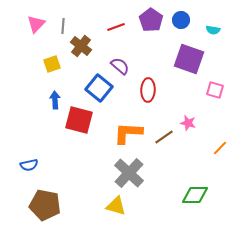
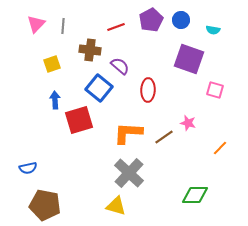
purple pentagon: rotated 10 degrees clockwise
brown cross: moved 9 px right, 4 px down; rotated 30 degrees counterclockwise
red square: rotated 32 degrees counterclockwise
blue semicircle: moved 1 px left, 3 px down
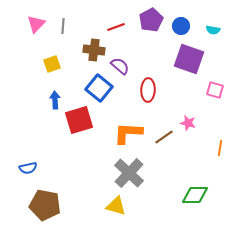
blue circle: moved 6 px down
brown cross: moved 4 px right
orange line: rotated 35 degrees counterclockwise
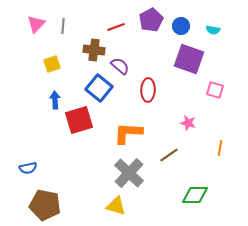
brown line: moved 5 px right, 18 px down
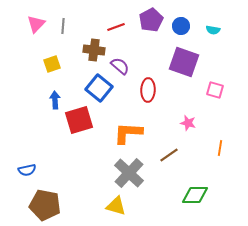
purple square: moved 5 px left, 3 px down
blue semicircle: moved 1 px left, 2 px down
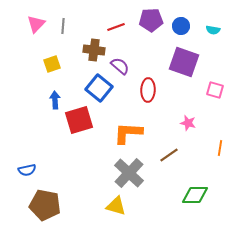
purple pentagon: rotated 25 degrees clockwise
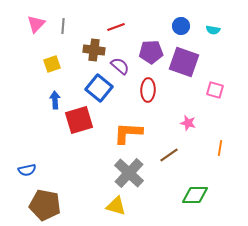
purple pentagon: moved 32 px down
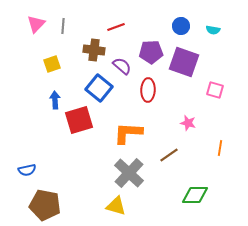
purple semicircle: moved 2 px right
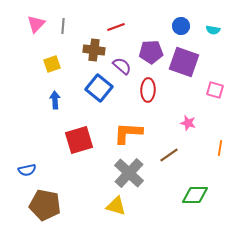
red square: moved 20 px down
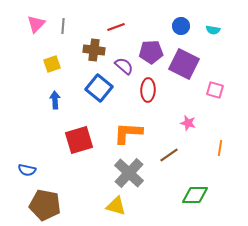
purple square: moved 2 px down; rotated 8 degrees clockwise
purple semicircle: moved 2 px right
blue semicircle: rotated 24 degrees clockwise
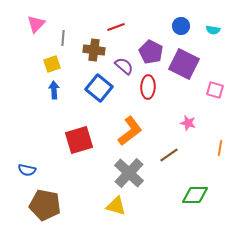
gray line: moved 12 px down
purple pentagon: rotated 30 degrees clockwise
red ellipse: moved 3 px up
blue arrow: moved 1 px left, 10 px up
orange L-shape: moved 2 px right, 2 px up; rotated 140 degrees clockwise
